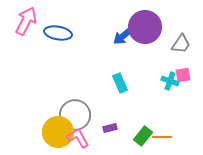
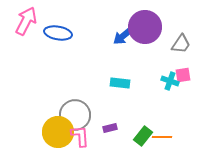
cyan rectangle: rotated 60 degrees counterclockwise
pink L-shape: moved 2 px right, 2 px up; rotated 25 degrees clockwise
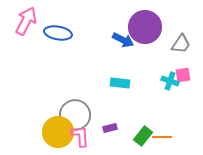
blue arrow: moved 4 px down; rotated 115 degrees counterclockwise
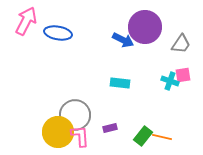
orange line: rotated 12 degrees clockwise
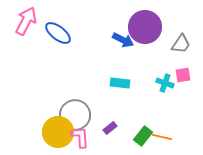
blue ellipse: rotated 28 degrees clockwise
cyan cross: moved 5 px left, 2 px down
purple rectangle: rotated 24 degrees counterclockwise
pink L-shape: moved 1 px down
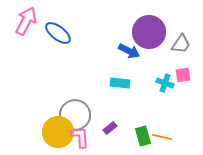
purple circle: moved 4 px right, 5 px down
blue arrow: moved 6 px right, 11 px down
green rectangle: rotated 54 degrees counterclockwise
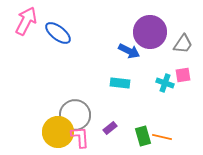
purple circle: moved 1 px right
gray trapezoid: moved 2 px right
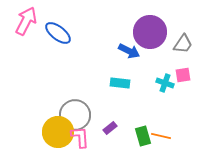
orange line: moved 1 px left, 1 px up
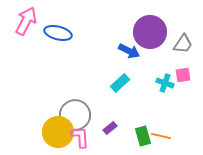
blue ellipse: rotated 24 degrees counterclockwise
cyan rectangle: rotated 48 degrees counterclockwise
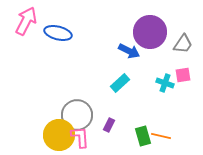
gray circle: moved 2 px right
purple rectangle: moved 1 px left, 3 px up; rotated 24 degrees counterclockwise
yellow circle: moved 1 px right, 3 px down
